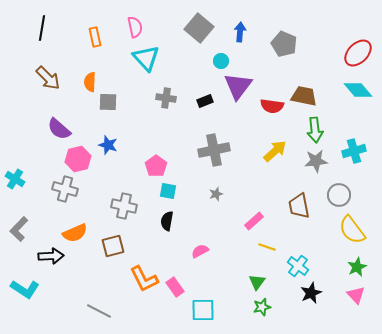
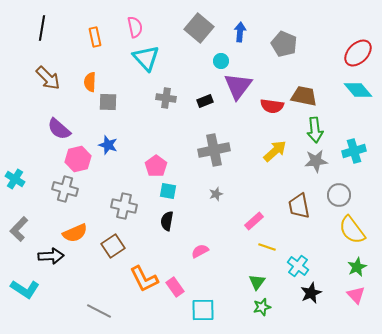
brown square at (113, 246): rotated 20 degrees counterclockwise
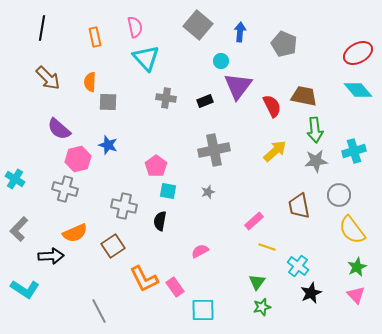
gray square at (199, 28): moved 1 px left, 3 px up
red ellipse at (358, 53): rotated 16 degrees clockwise
red semicircle at (272, 106): rotated 125 degrees counterclockwise
gray star at (216, 194): moved 8 px left, 2 px up
black semicircle at (167, 221): moved 7 px left
gray line at (99, 311): rotated 35 degrees clockwise
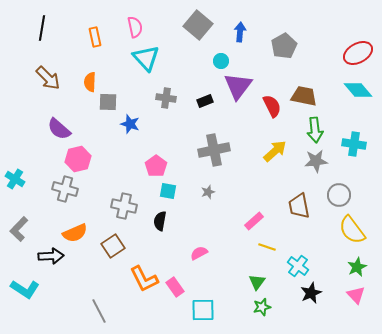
gray pentagon at (284, 44): moved 2 px down; rotated 20 degrees clockwise
blue star at (108, 145): moved 22 px right, 21 px up
cyan cross at (354, 151): moved 7 px up; rotated 25 degrees clockwise
pink semicircle at (200, 251): moved 1 px left, 2 px down
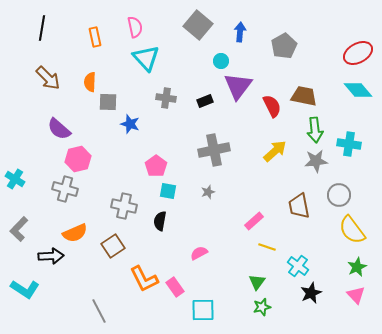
cyan cross at (354, 144): moved 5 px left
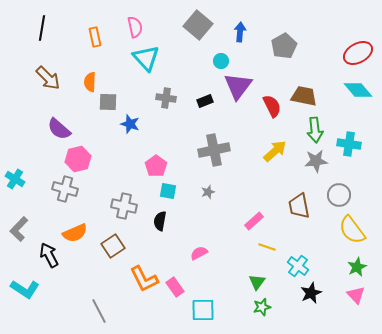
black arrow at (51, 256): moved 2 px left, 1 px up; rotated 115 degrees counterclockwise
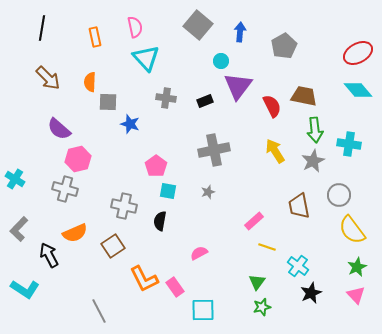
yellow arrow at (275, 151): rotated 80 degrees counterclockwise
gray star at (316, 161): moved 3 px left; rotated 20 degrees counterclockwise
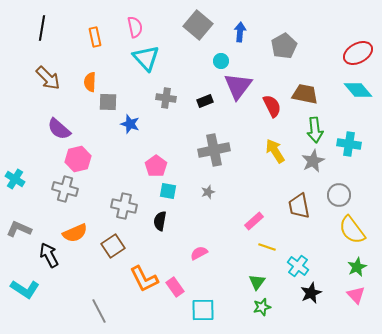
brown trapezoid at (304, 96): moved 1 px right, 2 px up
gray L-shape at (19, 229): rotated 70 degrees clockwise
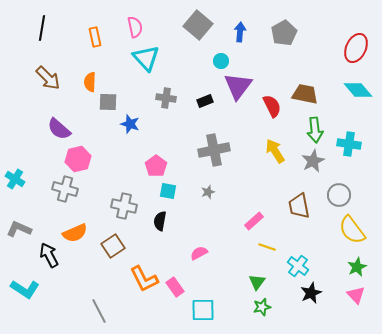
gray pentagon at (284, 46): moved 13 px up
red ellipse at (358, 53): moved 2 px left, 5 px up; rotated 36 degrees counterclockwise
